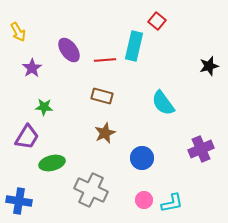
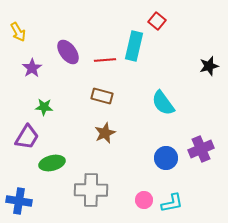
purple ellipse: moved 1 px left, 2 px down
blue circle: moved 24 px right
gray cross: rotated 24 degrees counterclockwise
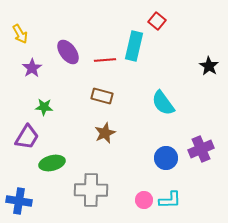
yellow arrow: moved 2 px right, 2 px down
black star: rotated 24 degrees counterclockwise
cyan L-shape: moved 2 px left, 3 px up; rotated 10 degrees clockwise
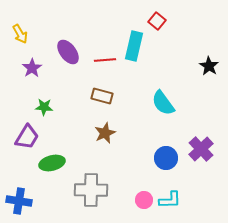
purple cross: rotated 20 degrees counterclockwise
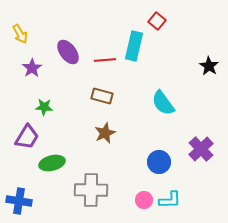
blue circle: moved 7 px left, 4 px down
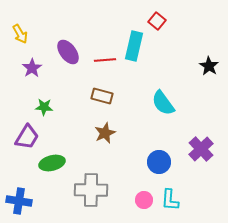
cyan L-shape: rotated 95 degrees clockwise
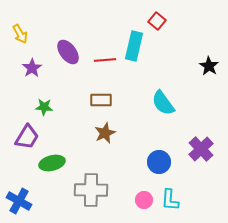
brown rectangle: moved 1 px left, 4 px down; rotated 15 degrees counterclockwise
blue cross: rotated 20 degrees clockwise
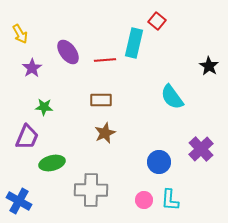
cyan rectangle: moved 3 px up
cyan semicircle: moved 9 px right, 6 px up
purple trapezoid: rotated 8 degrees counterclockwise
